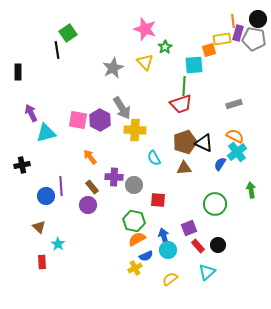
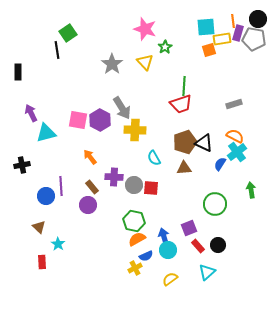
cyan square at (194, 65): moved 12 px right, 38 px up
gray star at (113, 68): moved 1 px left, 4 px up; rotated 10 degrees counterclockwise
red square at (158, 200): moved 7 px left, 12 px up
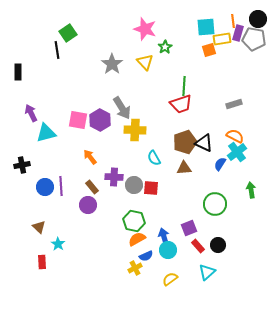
blue circle at (46, 196): moved 1 px left, 9 px up
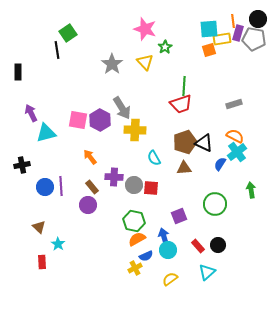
cyan square at (206, 27): moved 3 px right, 2 px down
purple square at (189, 228): moved 10 px left, 12 px up
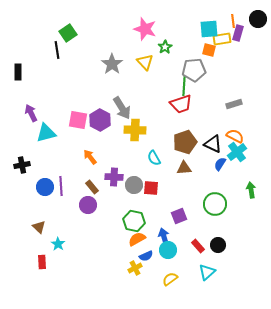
gray pentagon at (254, 39): moved 60 px left, 31 px down; rotated 15 degrees counterclockwise
orange square at (209, 50): rotated 32 degrees clockwise
black triangle at (204, 143): moved 9 px right, 1 px down
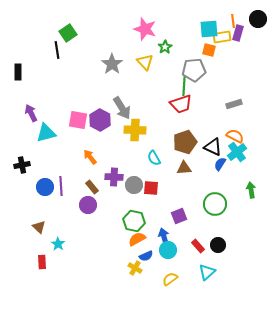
yellow rectangle at (222, 39): moved 2 px up
black triangle at (213, 144): moved 3 px down
yellow cross at (135, 268): rotated 32 degrees counterclockwise
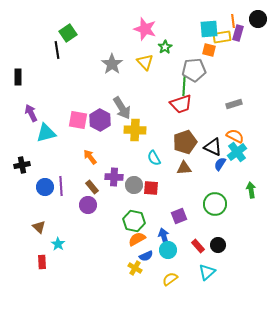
black rectangle at (18, 72): moved 5 px down
